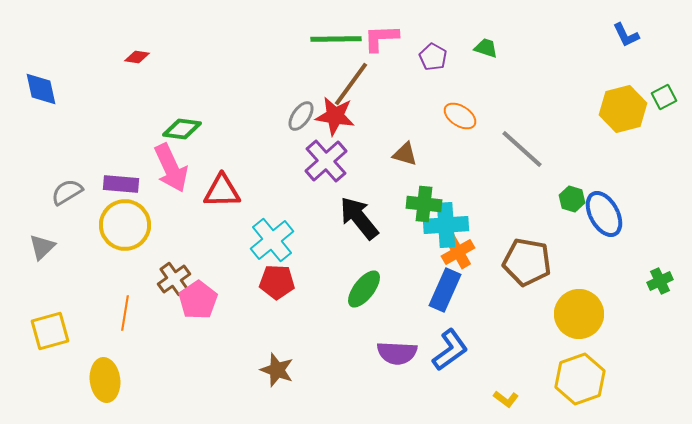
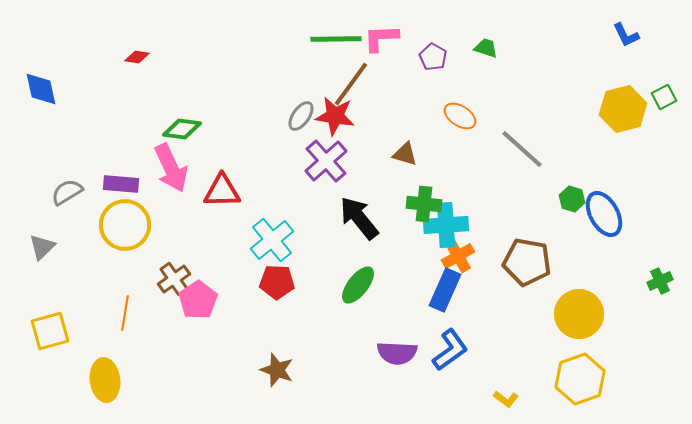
orange cross at (458, 252): moved 4 px down
green ellipse at (364, 289): moved 6 px left, 4 px up
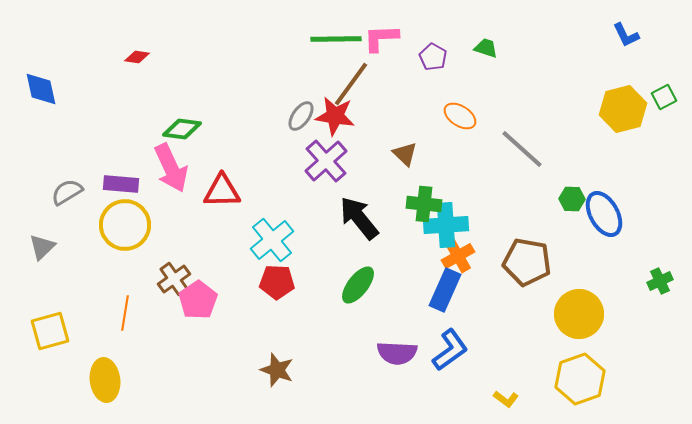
brown triangle at (405, 154): rotated 28 degrees clockwise
green hexagon at (572, 199): rotated 15 degrees counterclockwise
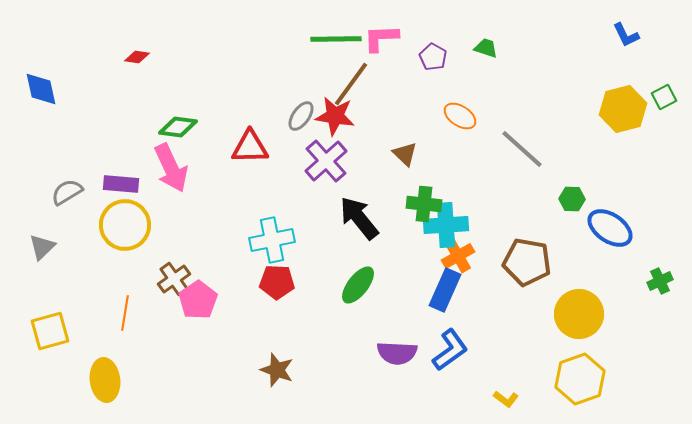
green diamond at (182, 129): moved 4 px left, 2 px up
red triangle at (222, 191): moved 28 px right, 44 px up
blue ellipse at (604, 214): moved 6 px right, 14 px down; rotated 27 degrees counterclockwise
cyan cross at (272, 240): rotated 27 degrees clockwise
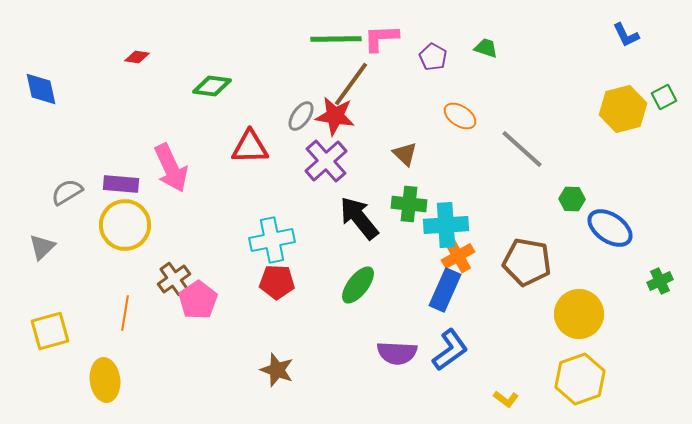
green diamond at (178, 127): moved 34 px right, 41 px up
green cross at (424, 204): moved 15 px left
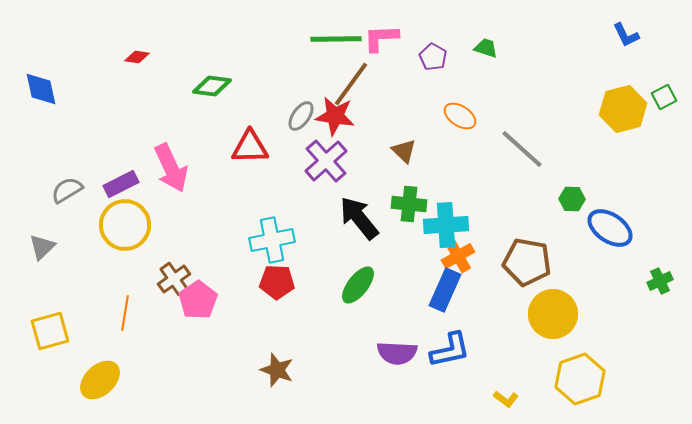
brown triangle at (405, 154): moved 1 px left, 3 px up
purple rectangle at (121, 184): rotated 32 degrees counterclockwise
gray semicircle at (67, 192): moved 2 px up
yellow circle at (579, 314): moved 26 px left
blue L-shape at (450, 350): rotated 24 degrees clockwise
yellow ellipse at (105, 380): moved 5 px left; rotated 54 degrees clockwise
